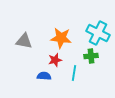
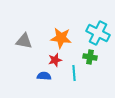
green cross: moved 1 px left, 1 px down; rotated 16 degrees clockwise
cyan line: rotated 14 degrees counterclockwise
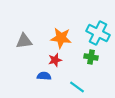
gray triangle: rotated 18 degrees counterclockwise
green cross: moved 1 px right
cyan line: moved 3 px right, 14 px down; rotated 49 degrees counterclockwise
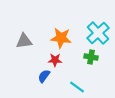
cyan cross: rotated 20 degrees clockwise
red star: rotated 16 degrees clockwise
blue semicircle: rotated 56 degrees counterclockwise
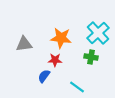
gray triangle: moved 3 px down
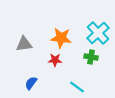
blue semicircle: moved 13 px left, 7 px down
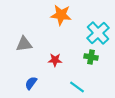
orange star: moved 23 px up
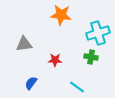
cyan cross: rotated 25 degrees clockwise
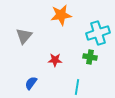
orange star: rotated 15 degrees counterclockwise
gray triangle: moved 8 px up; rotated 42 degrees counterclockwise
green cross: moved 1 px left
cyan line: rotated 63 degrees clockwise
